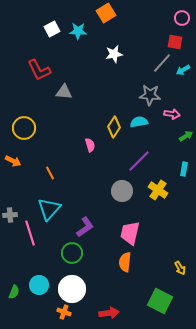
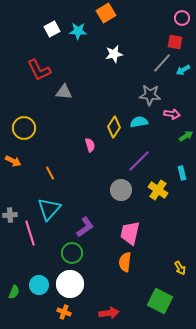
cyan rectangle: moved 2 px left, 4 px down; rotated 24 degrees counterclockwise
gray circle: moved 1 px left, 1 px up
white circle: moved 2 px left, 5 px up
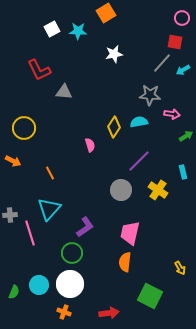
cyan rectangle: moved 1 px right, 1 px up
green square: moved 10 px left, 5 px up
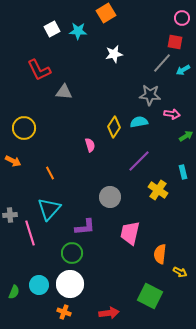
gray circle: moved 11 px left, 7 px down
purple L-shape: rotated 30 degrees clockwise
orange semicircle: moved 35 px right, 8 px up
yellow arrow: moved 4 px down; rotated 32 degrees counterclockwise
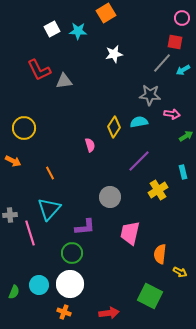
gray triangle: moved 11 px up; rotated 12 degrees counterclockwise
yellow cross: rotated 24 degrees clockwise
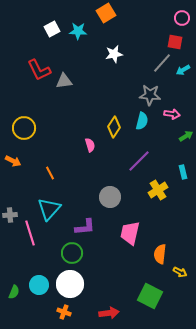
cyan semicircle: moved 3 px right, 1 px up; rotated 114 degrees clockwise
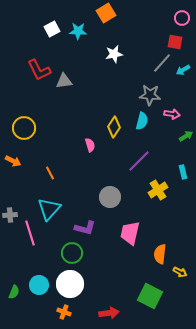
purple L-shape: moved 1 px down; rotated 20 degrees clockwise
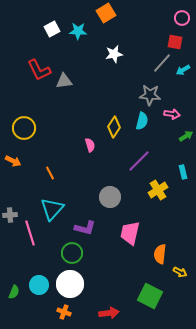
cyan triangle: moved 3 px right
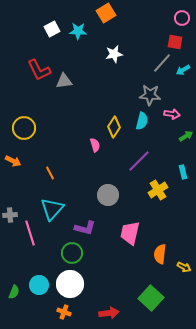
pink semicircle: moved 5 px right
gray circle: moved 2 px left, 2 px up
yellow arrow: moved 4 px right, 5 px up
green square: moved 1 px right, 2 px down; rotated 15 degrees clockwise
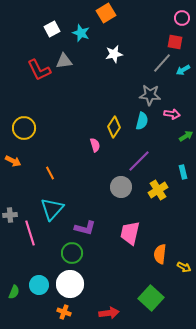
cyan star: moved 3 px right, 2 px down; rotated 18 degrees clockwise
gray triangle: moved 20 px up
gray circle: moved 13 px right, 8 px up
